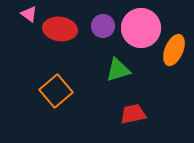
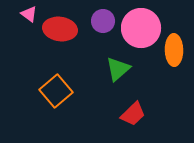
purple circle: moved 5 px up
orange ellipse: rotated 24 degrees counterclockwise
green triangle: moved 1 px up; rotated 24 degrees counterclockwise
red trapezoid: rotated 148 degrees clockwise
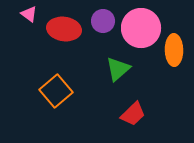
red ellipse: moved 4 px right
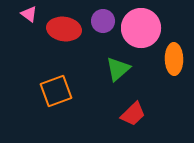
orange ellipse: moved 9 px down
orange square: rotated 20 degrees clockwise
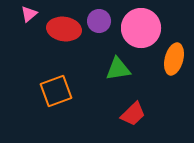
pink triangle: rotated 42 degrees clockwise
purple circle: moved 4 px left
orange ellipse: rotated 16 degrees clockwise
green triangle: rotated 32 degrees clockwise
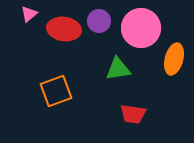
red trapezoid: rotated 52 degrees clockwise
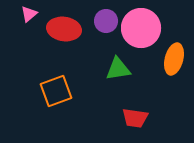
purple circle: moved 7 px right
red trapezoid: moved 2 px right, 4 px down
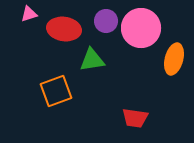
pink triangle: rotated 24 degrees clockwise
green triangle: moved 26 px left, 9 px up
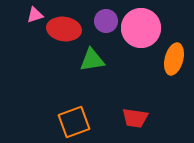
pink triangle: moved 6 px right, 1 px down
orange square: moved 18 px right, 31 px down
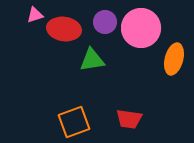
purple circle: moved 1 px left, 1 px down
red trapezoid: moved 6 px left, 1 px down
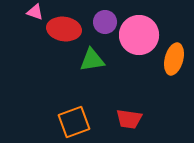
pink triangle: moved 3 px up; rotated 36 degrees clockwise
pink circle: moved 2 px left, 7 px down
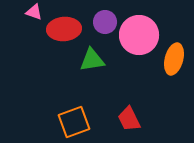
pink triangle: moved 1 px left
red ellipse: rotated 12 degrees counterclockwise
red trapezoid: rotated 56 degrees clockwise
